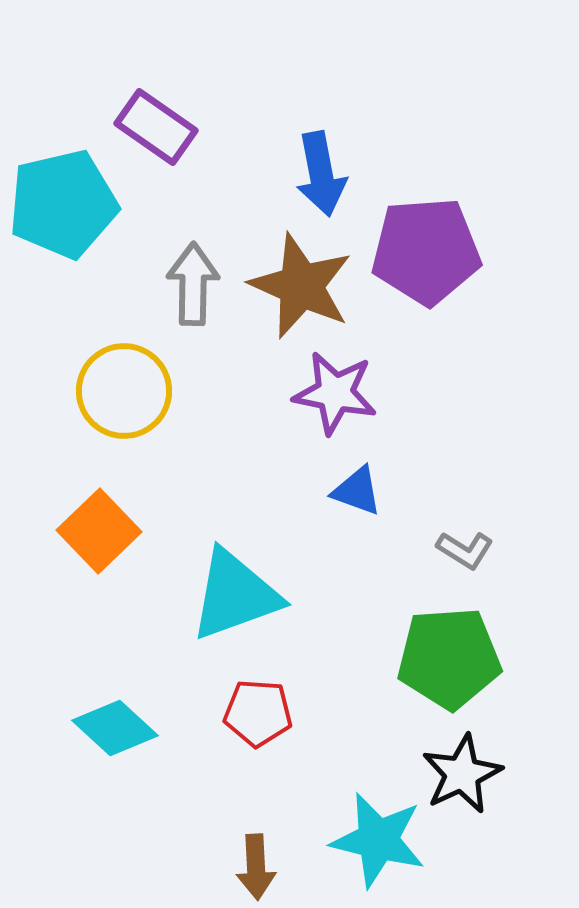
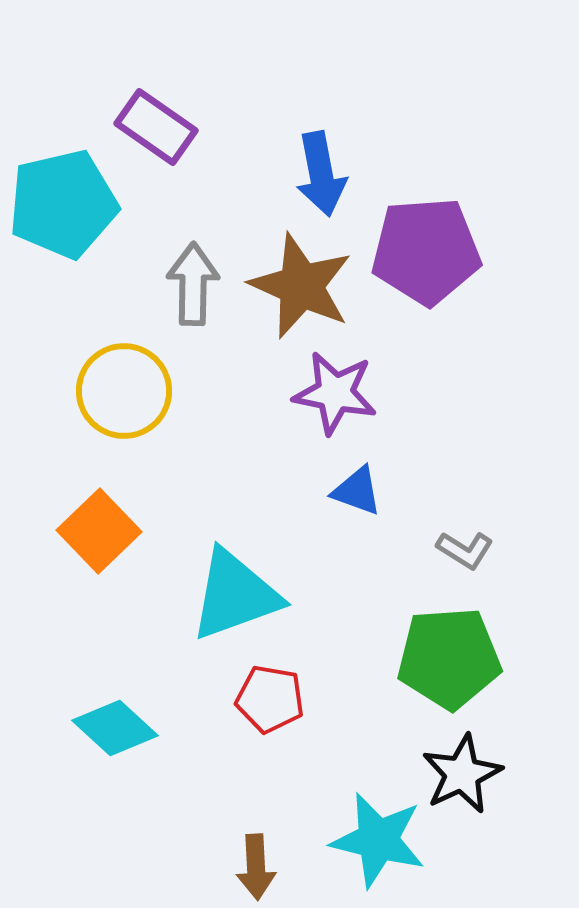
red pentagon: moved 12 px right, 14 px up; rotated 6 degrees clockwise
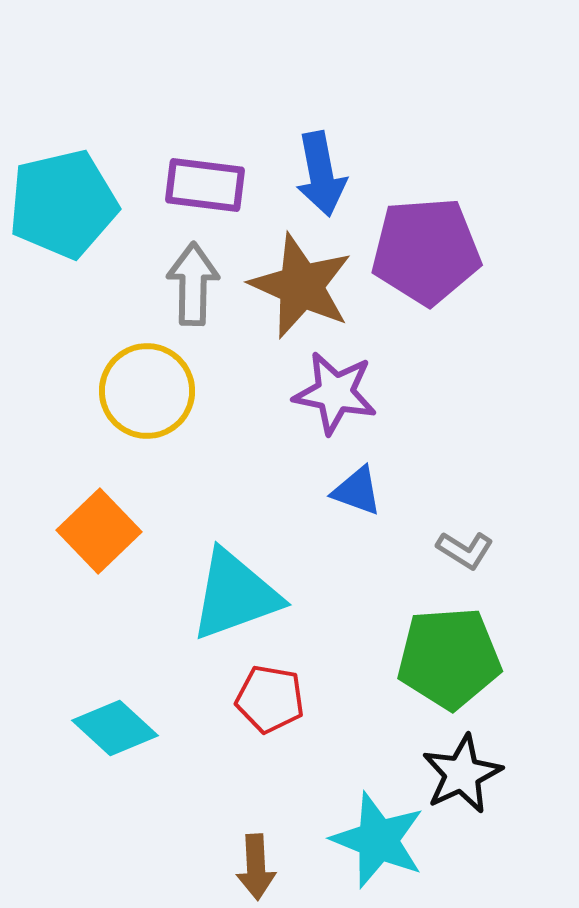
purple rectangle: moved 49 px right, 58 px down; rotated 28 degrees counterclockwise
yellow circle: moved 23 px right
cyan star: rotated 8 degrees clockwise
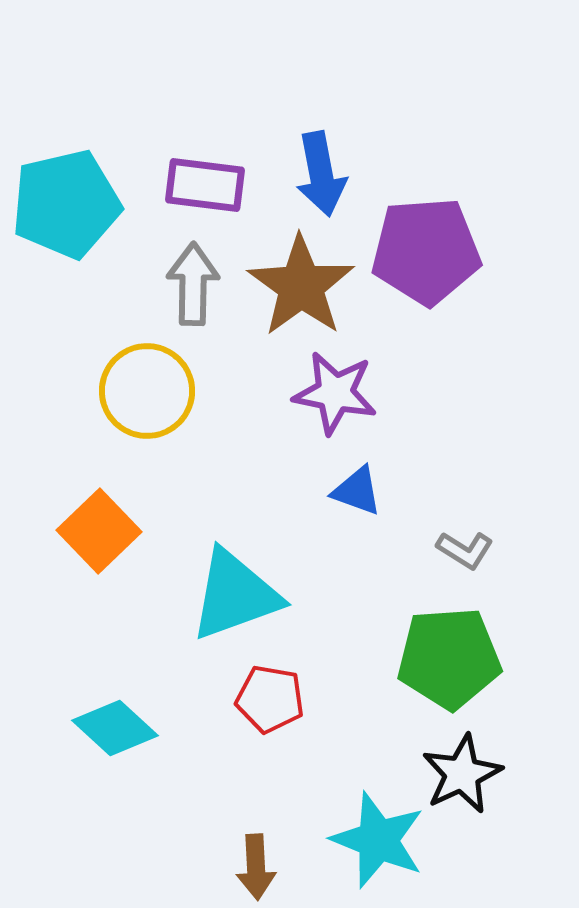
cyan pentagon: moved 3 px right
brown star: rotated 12 degrees clockwise
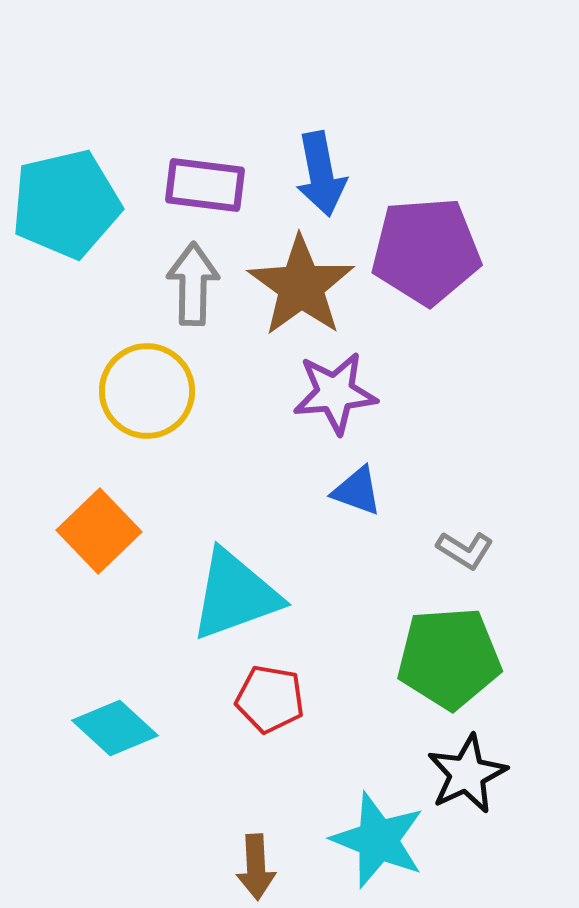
purple star: rotated 16 degrees counterclockwise
black star: moved 5 px right
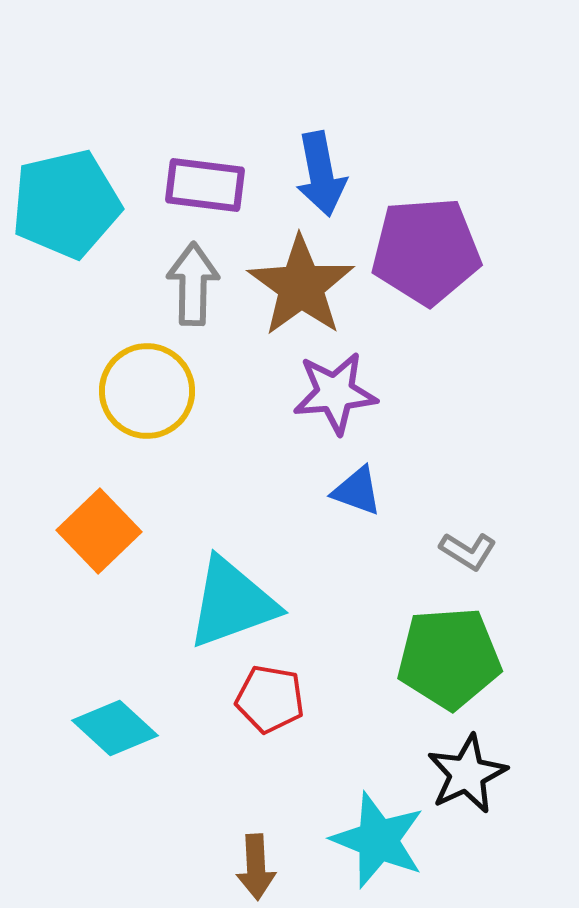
gray L-shape: moved 3 px right, 1 px down
cyan triangle: moved 3 px left, 8 px down
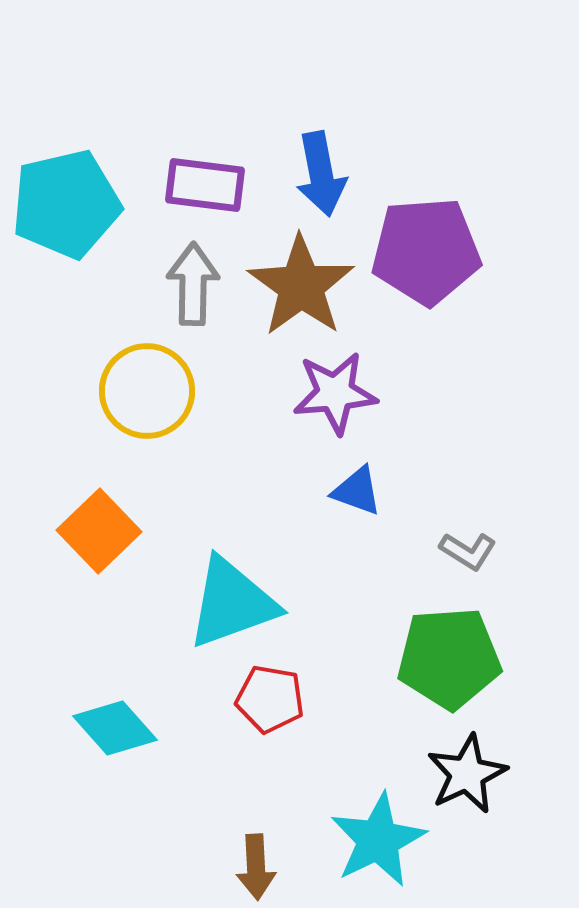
cyan diamond: rotated 6 degrees clockwise
cyan star: rotated 24 degrees clockwise
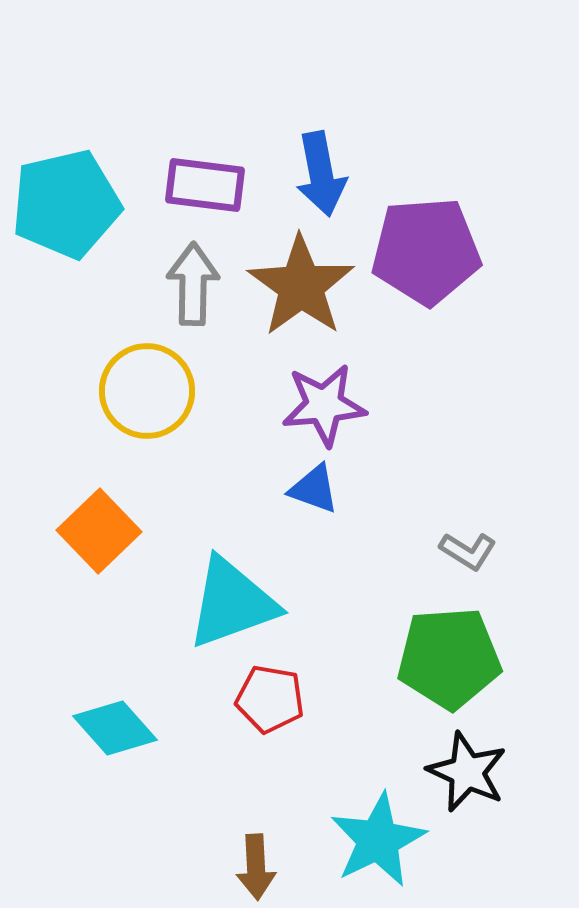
purple star: moved 11 px left, 12 px down
blue triangle: moved 43 px left, 2 px up
black star: moved 2 px up; rotated 22 degrees counterclockwise
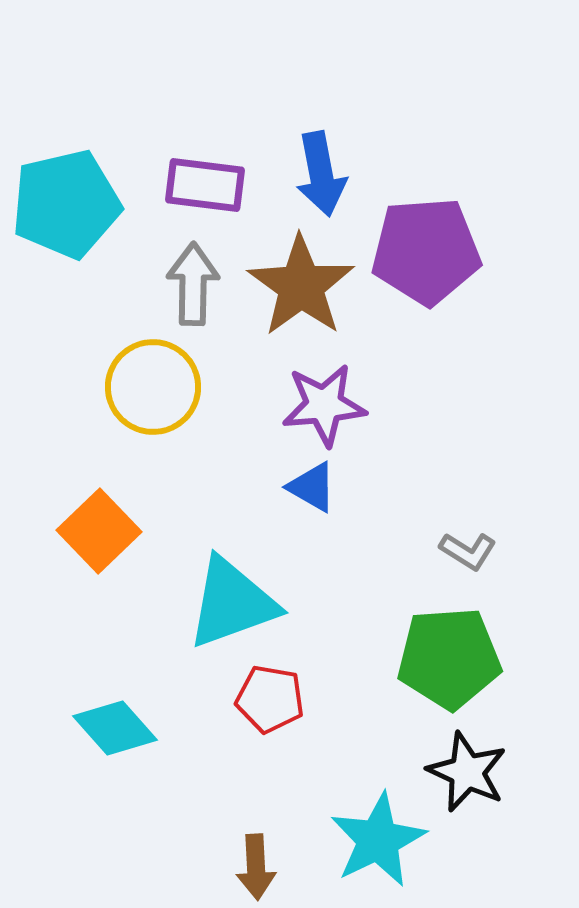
yellow circle: moved 6 px right, 4 px up
blue triangle: moved 2 px left, 2 px up; rotated 10 degrees clockwise
